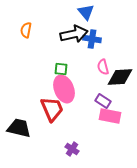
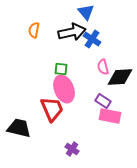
orange semicircle: moved 8 px right
black arrow: moved 2 px left, 2 px up
blue cross: rotated 24 degrees clockwise
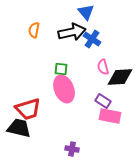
red trapezoid: moved 24 px left; rotated 96 degrees clockwise
purple cross: rotated 24 degrees counterclockwise
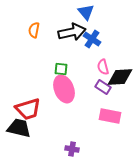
purple rectangle: moved 14 px up
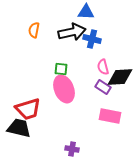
blue triangle: rotated 48 degrees counterclockwise
blue cross: rotated 18 degrees counterclockwise
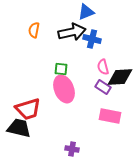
blue triangle: rotated 24 degrees counterclockwise
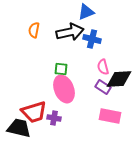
black arrow: moved 2 px left
black diamond: moved 1 px left, 2 px down
red trapezoid: moved 6 px right, 3 px down
purple cross: moved 18 px left, 31 px up
